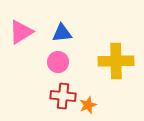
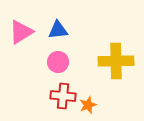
blue triangle: moved 4 px left, 3 px up
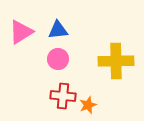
pink circle: moved 3 px up
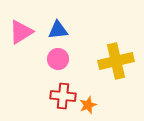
yellow cross: rotated 12 degrees counterclockwise
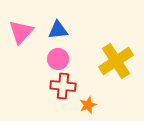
pink triangle: rotated 16 degrees counterclockwise
yellow cross: rotated 20 degrees counterclockwise
red cross: moved 10 px up
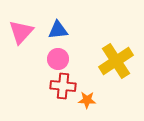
orange star: moved 1 px left, 5 px up; rotated 24 degrees clockwise
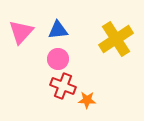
yellow cross: moved 22 px up
red cross: rotated 15 degrees clockwise
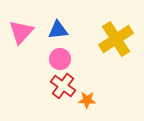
pink circle: moved 2 px right
red cross: rotated 15 degrees clockwise
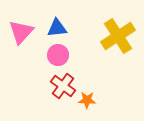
blue triangle: moved 1 px left, 2 px up
yellow cross: moved 2 px right, 3 px up
pink circle: moved 2 px left, 4 px up
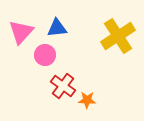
pink circle: moved 13 px left
